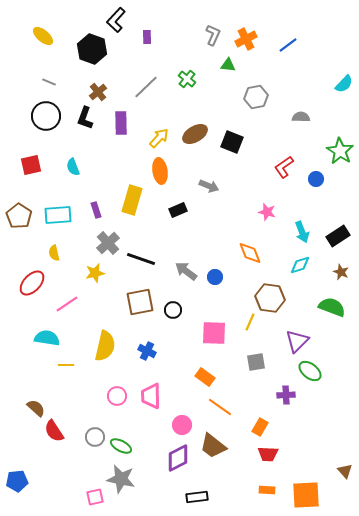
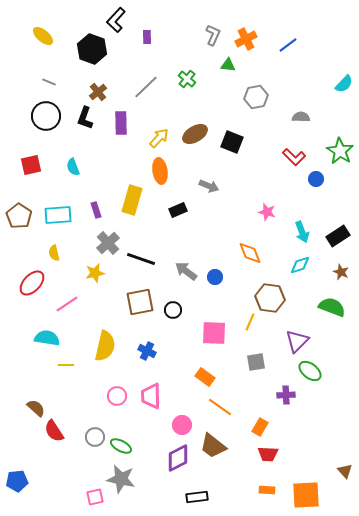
red L-shape at (284, 167): moved 10 px right, 10 px up; rotated 100 degrees counterclockwise
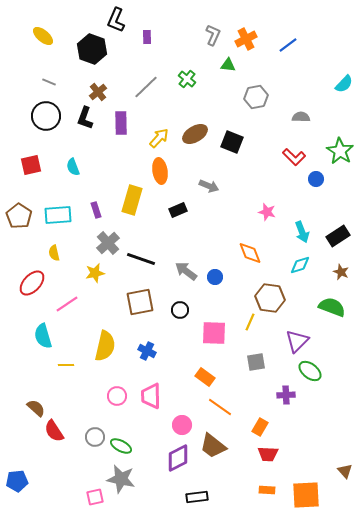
black L-shape at (116, 20): rotated 20 degrees counterclockwise
black circle at (173, 310): moved 7 px right
cyan semicircle at (47, 338): moved 4 px left, 2 px up; rotated 115 degrees counterclockwise
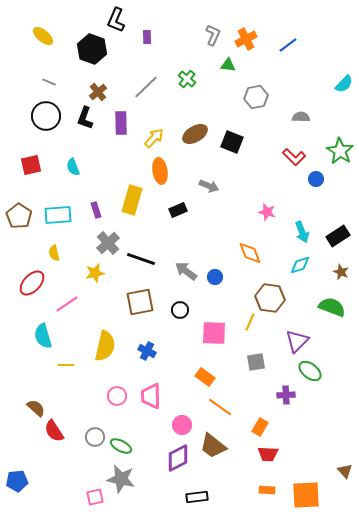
yellow arrow at (159, 138): moved 5 px left
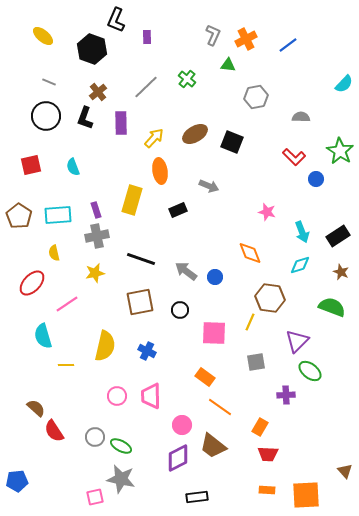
gray cross at (108, 243): moved 11 px left, 7 px up; rotated 30 degrees clockwise
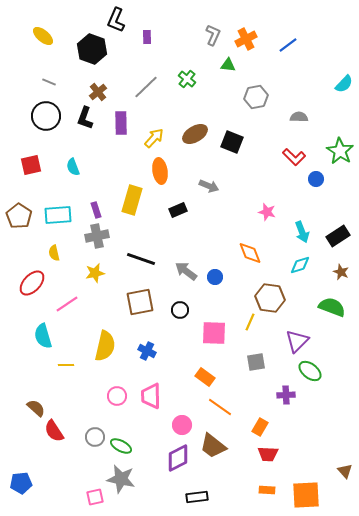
gray semicircle at (301, 117): moved 2 px left
blue pentagon at (17, 481): moved 4 px right, 2 px down
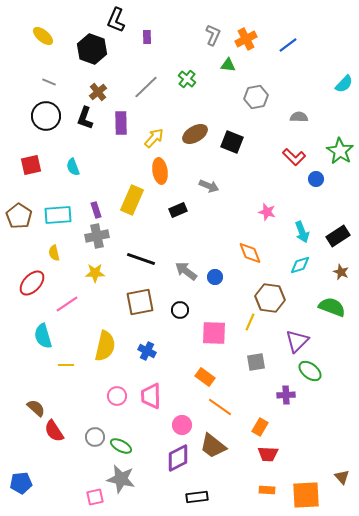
yellow rectangle at (132, 200): rotated 8 degrees clockwise
yellow star at (95, 273): rotated 12 degrees clockwise
brown triangle at (345, 471): moved 3 px left, 6 px down
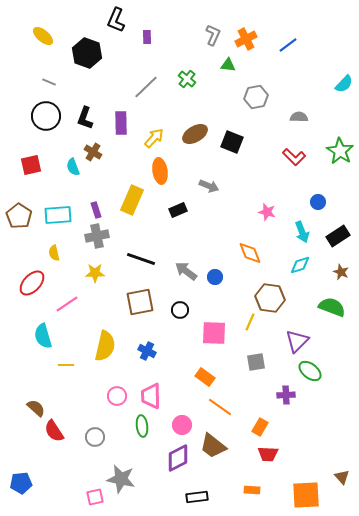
black hexagon at (92, 49): moved 5 px left, 4 px down
brown cross at (98, 92): moved 5 px left, 60 px down; rotated 18 degrees counterclockwise
blue circle at (316, 179): moved 2 px right, 23 px down
green ellipse at (121, 446): moved 21 px right, 20 px up; rotated 55 degrees clockwise
orange rectangle at (267, 490): moved 15 px left
